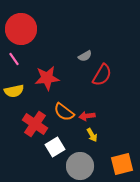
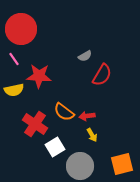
red star: moved 8 px left, 2 px up; rotated 10 degrees clockwise
yellow semicircle: moved 1 px up
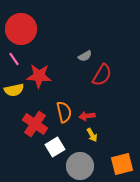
orange semicircle: rotated 140 degrees counterclockwise
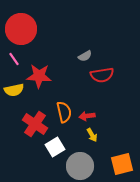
red semicircle: rotated 50 degrees clockwise
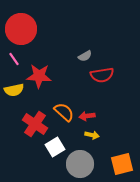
orange semicircle: rotated 35 degrees counterclockwise
yellow arrow: rotated 48 degrees counterclockwise
gray circle: moved 2 px up
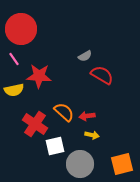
red semicircle: rotated 140 degrees counterclockwise
white square: moved 1 px up; rotated 18 degrees clockwise
